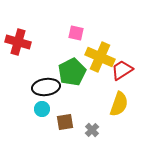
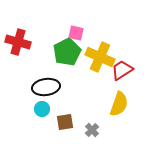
green pentagon: moved 5 px left, 20 px up
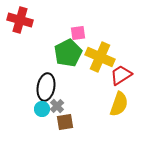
pink square: moved 2 px right; rotated 21 degrees counterclockwise
red cross: moved 2 px right, 22 px up
green pentagon: moved 1 px right, 1 px down
red trapezoid: moved 1 px left, 5 px down
black ellipse: rotated 72 degrees counterclockwise
gray cross: moved 35 px left, 24 px up
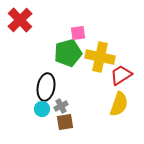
red cross: rotated 30 degrees clockwise
green pentagon: rotated 12 degrees clockwise
yellow cross: rotated 12 degrees counterclockwise
gray cross: moved 4 px right; rotated 16 degrees clockwise
